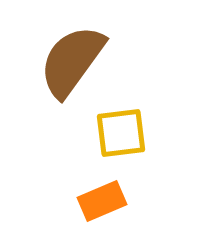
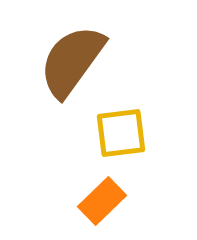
orange rectangle: rotated 21 degrees counterclockwise
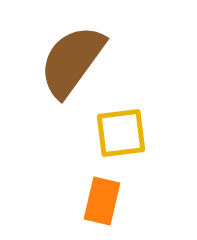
orange rectangle: rotated 33 degrees counterclockwise
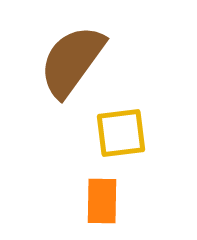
orange rectangle: rotated 12 degrees counterclockwise
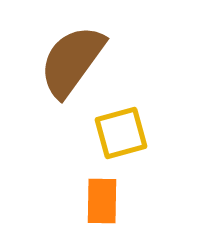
yellow square: rotated 8 degrees counterclockwise
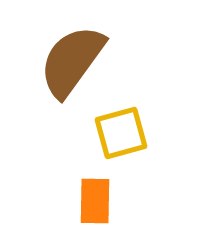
orange rectangle: moved 7 px left
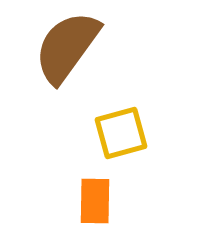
brown semicircle: moved 5 px left, 14 px up
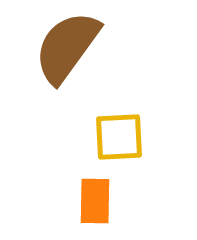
yellow square: moved 2 px left, 4 px down; rotated 12 degrees clockwise
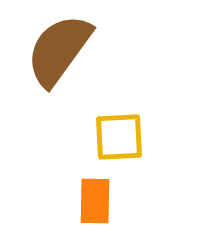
brown semicircle: moved 8 px left, 3 px down
